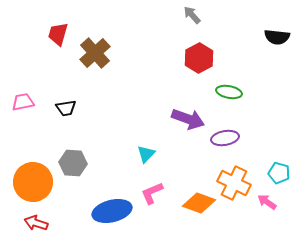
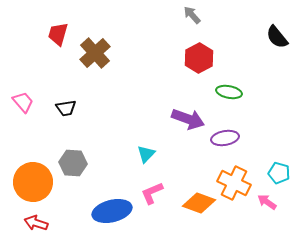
black semicircle: rotated 45 degrees clockwise
pink trapezoid: rotated 60 degrees clockwise
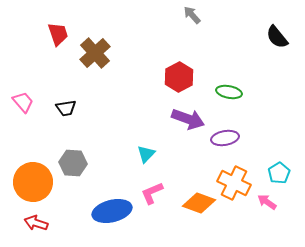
red trapezoid: rotated 145 degrees clockwise
red hexagon: moved 20 px left, 19 px down
cyan pentagon: rotated 25 degrees clockwise
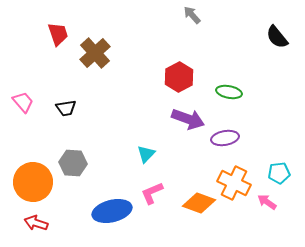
cyan pentagon: rotated 25 degrees clockwise
